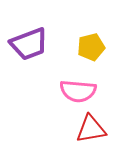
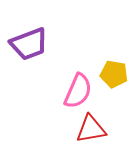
yellow pentagon: moved 23 px right, 27 px down; rotated 24 degrees clockwise
pink semicircle: rotated 72 degrees counterclockwise
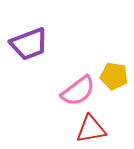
yellow pentagon: moved 2 px down
pink semicircle: rotated 30 degrees clockwise
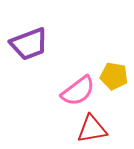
red triangle: moved 1 px right
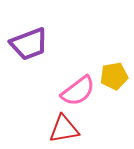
yellow pentagon: rotated 20 degrees counterclockwise
red triangle: moved 28 px left
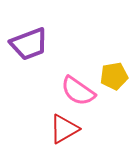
pink semicircle: rotated 72 degrees clockwise
red triangle: rotated 20 degrees counterclockwise
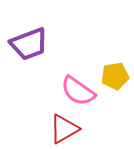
yellow pentagon: moved 1 px right
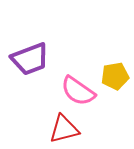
purple trapezoid: moved 1 px right, 15 px down
red triangle: rotated 16 degrees clockwise
